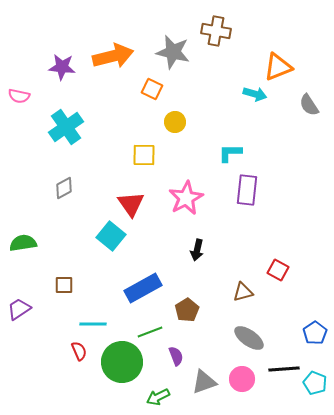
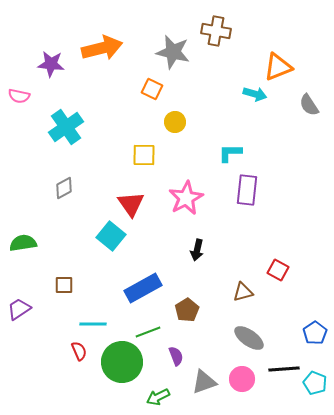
orange arrow: moved 11 px left, 8 px up
purple star: moved 11 px left, 3 px up
green line: moved 2 px left
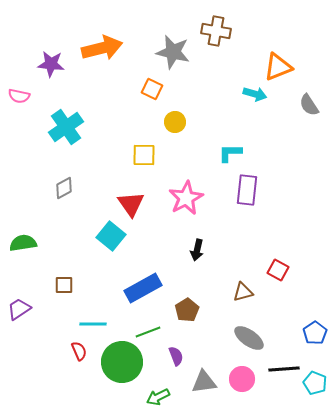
gray triangle: rotated 12 degrees clockwise
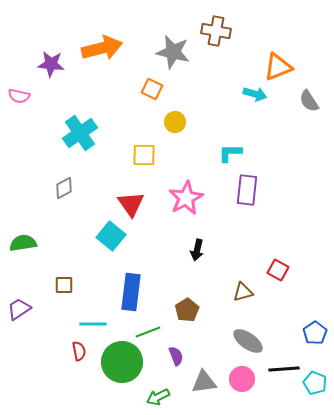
gray semicircle: moved 4 px up
cyan cross: moved 14 px right, 6 px down
blue rectangle: moved 12 px left, 4 px down; rotated 54 degrees counterclockwise
gray ellipse: moved 1 px left, 3 px down
red semicircle: rotated 12 degrees clockwise
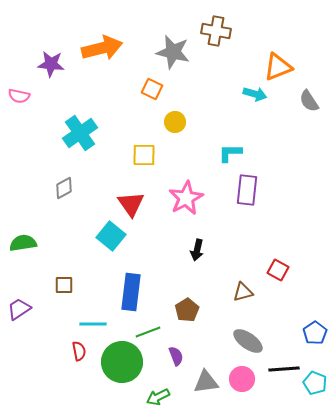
gray triangle: moved 2 px right
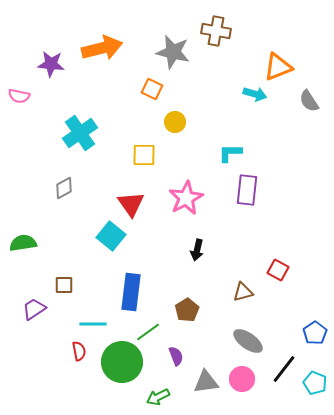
purple trapezoid: moved 15 px right
green line: rotated 15 degrees counterclockwise
black line: rotated 48 degrees counterclockwise
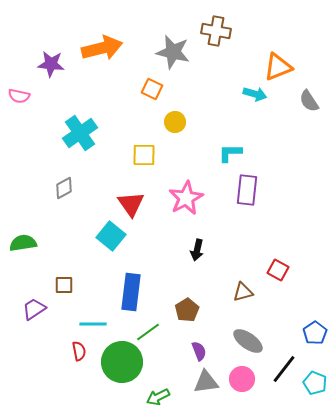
purple semicircle: moved 23 px right, 5 px up
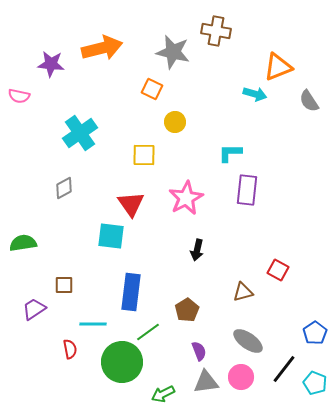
cyan square: rotated 32 degrees counterclockwise
red semicircle: moved 9 px left, 2 px up
pink circle: moved 1 px left, 2 px up
green arrow: moved 5 px right, 3 px up
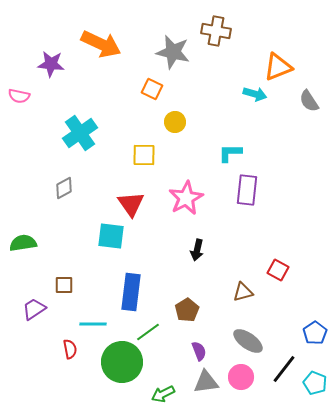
orange arrow: moved 1 px left, 4 px up; rotated 39 degrees clockwise
